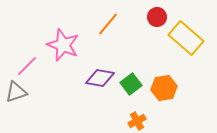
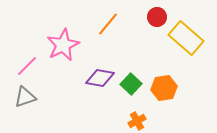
pink star: rotated 24 degrees clockwise
green square: rotated 10 degrees counterclockwise
gray triangle: moved 9 px right, 5 px down
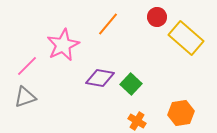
orange hexagon: moved 17 px right, 25 px down
orange cross: rotated 30 degrees counterclockwise
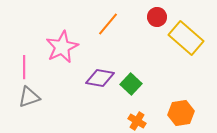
pink star: moved 1 px left, 2 px down
pink line: moved 3 px left, 1 px down; rotated 45 degrees counterclockwise
gray triangle: moved 4 px right
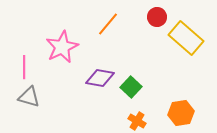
green square: moved 3 px down
gray triangle: rotated 35 degrees clockwise
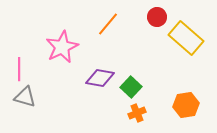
pink line: moved 5 px left, 2 px down
gray triangle: moved 4 px left
orange hexagon: moved 5 px right, 8 px up
orange cross: moved 8 px up; rotated 36 degrees clockwise
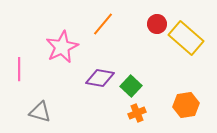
red circle: moved 7 px down
orange line: moved 5 px left
green square: moved 1 px up
gray triangle: moved 15 px right, 15 px down
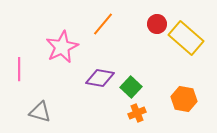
green square: moved 1 px down
orange hexagon: moved 2 px left, 6 px up; rotated 20 degrees clockwise
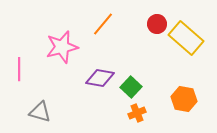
pink star: rotated 12 degrees clockwise
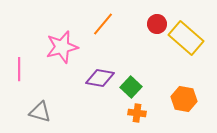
orange cross: rotated 30 degrees clockwise
